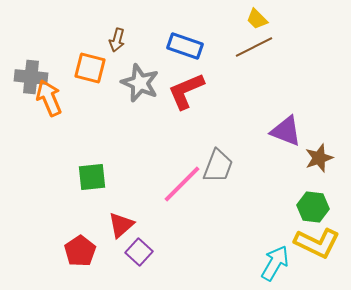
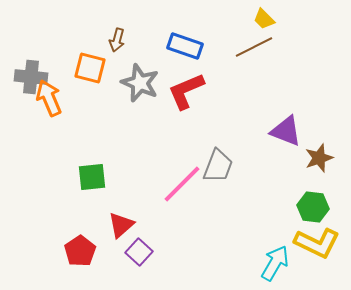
yellow trapezoid: moved 7 px right
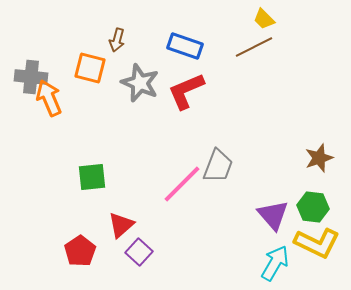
purple triangle: moved 13 px left, 84 px down; rotated 28 degrees clockwise
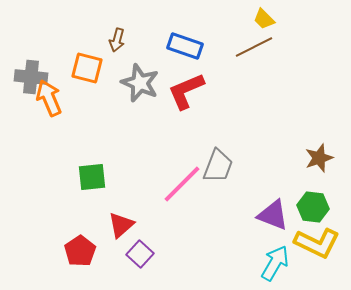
orange square: moved 3 px left
purple triangle: rotated 28 degrees counterclockwise
purple square: moved 1 px right, 2 px down
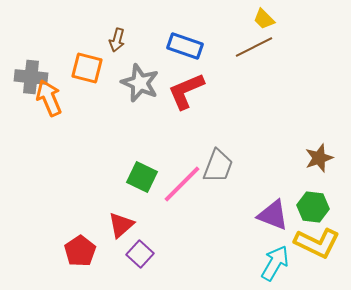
green square: moved 50 px right; rotated 32 degrees clockwise
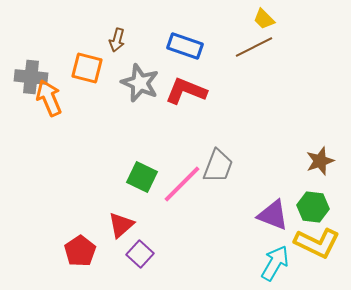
red L-shape: rotated 45 degrees clockwise
brown star: moved 1 px right, 3 px down
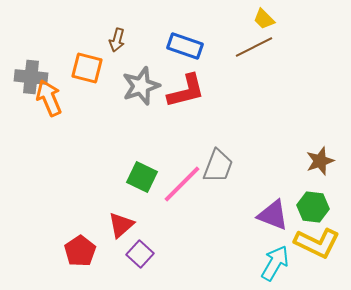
gray star: moved 1 px right, 3 px down; rotated 30 degrees clockwise
red L-shape: rotated 144 degrees clockwise
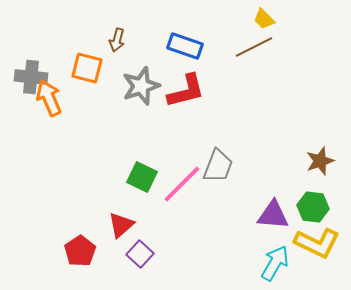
purple triangle: rotated 16 degrees counterclockwise
